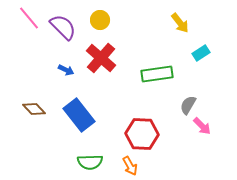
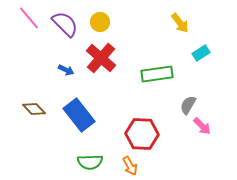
yellow circle: moved 2 px down
purple semicircle: moved 2 px right, 3 px up
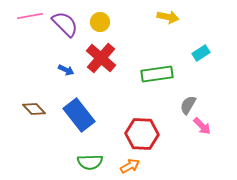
pink line: moved 1 px right, 2 px up; rotated 60 degrees counterclockwise
yellow arrow: moved 12 px left, 6 px up; rotated 40 degrees counterclockwise
orange arrow: rotated 90 degrees counterclockwise
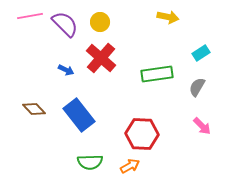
gray semicircle: moved 9 px right, 18 px up
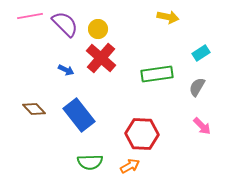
yellow circle: moved 2 px left, 7 px down
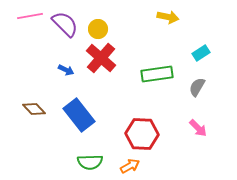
pink arrow: moved 4 px left, 2 px down
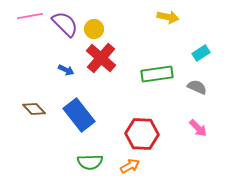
yellow circle: moved 4 px left
gray semicircle: rotated 84 degrees clockwise
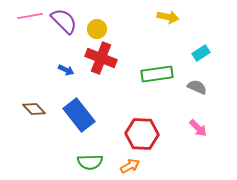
purple semicircle: moved 1 px left, 3 px up
yellow circle: moved 3 px right
red cross: rotated 20 degrees counterclockwise
